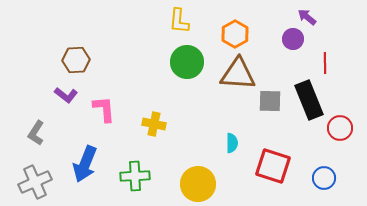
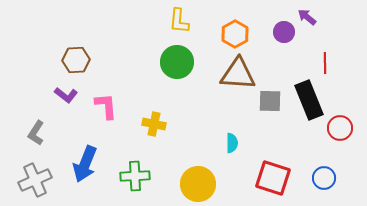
purple circle: moved 9 px left, 7 px up
green circle: moved 10 px left
pink L-shape: moved 2 px right, 3 px up
red square: moved 12 px down
gray cross: moved 2 px up
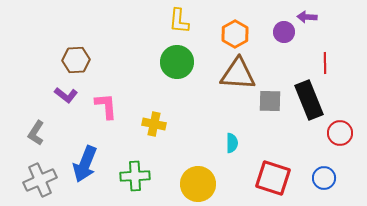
purple arrow: rotated 36 degrees counterclockwise
red circle: moved 5 px down
gray cross: moved 5 px right
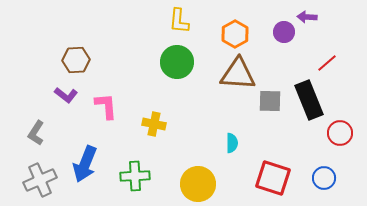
red line: moved 2 px right; rotated 50 degrees clockwise
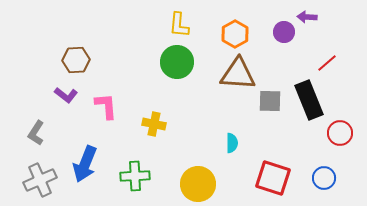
yellow L-shape: moved 4 px down
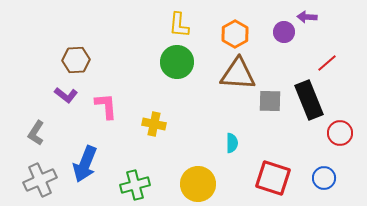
green cross: moved 9 px down; rotated 12 degrees counterclockwise
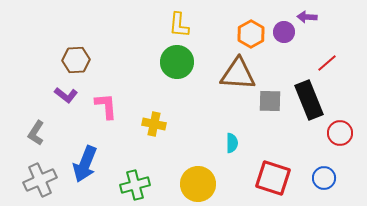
orange hexagon: moved 16 px right
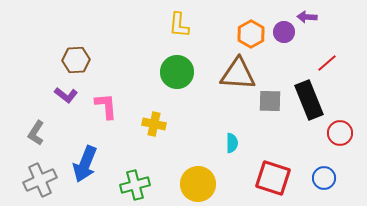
green circle: moved 10 px down
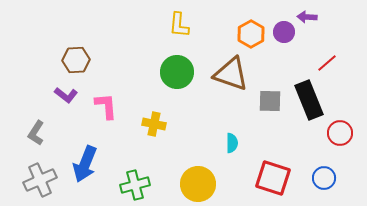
brown triangle: moved 7 px left; rotated 15 degrees clockwise
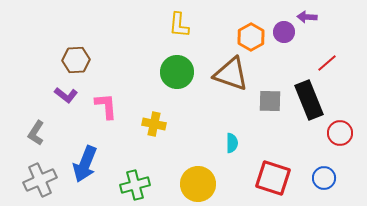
orange hexagon: moved 3 px down
